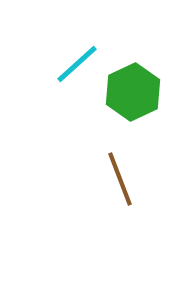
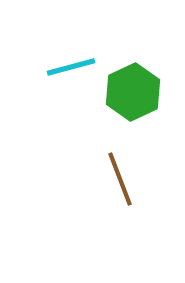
cyan line: moved 6 px left, 3 px down; rotated 27 degrees clockwise
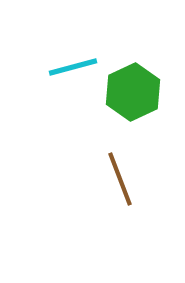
cyan line: moved 2 px right
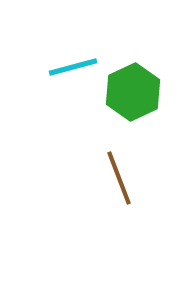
brown line: moved 1 px left, 1 px up
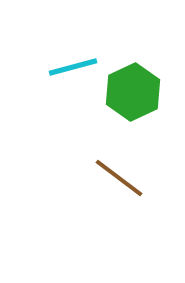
brown line: rotated 32 degrees counterclockwise
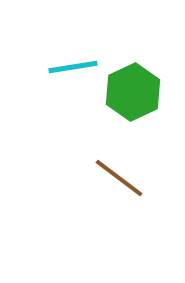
cyan line: rotated 6 degrees clockwise
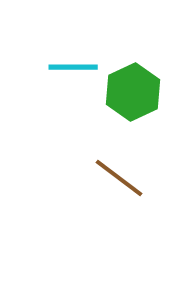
cyan line: rotated 9 degrees clockwise
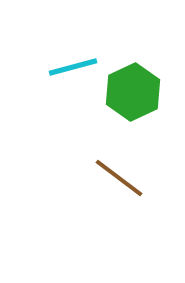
cyan line: rotated 15 degrees counterclockwise
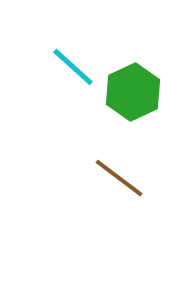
cyan line: rotated 57 degrees clockwise
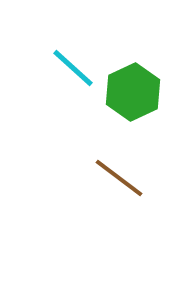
cyan line: moved 1 px down
